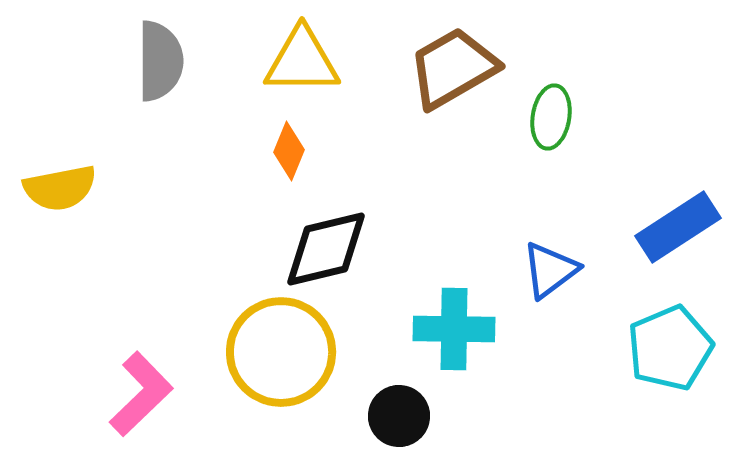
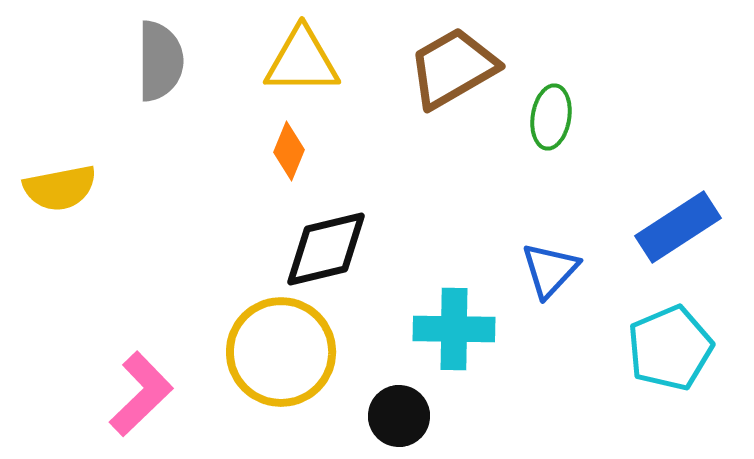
blue triangle: rotated 10 degrees counterclockwise
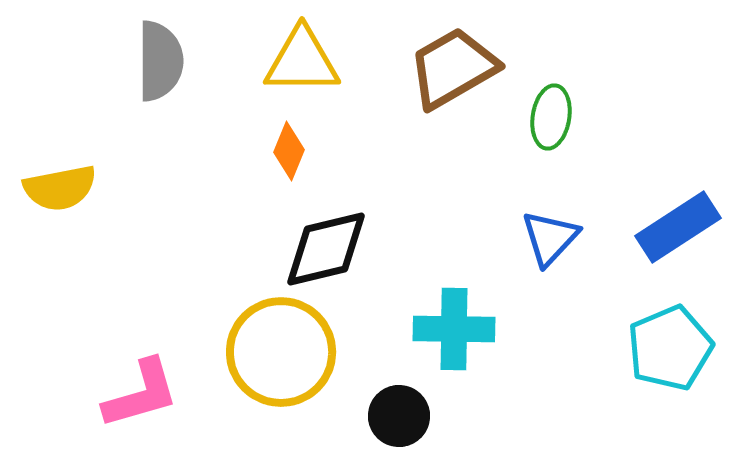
blue triangle: moved 32 px up
pink L-shape: rotated 28 degrees clockwise
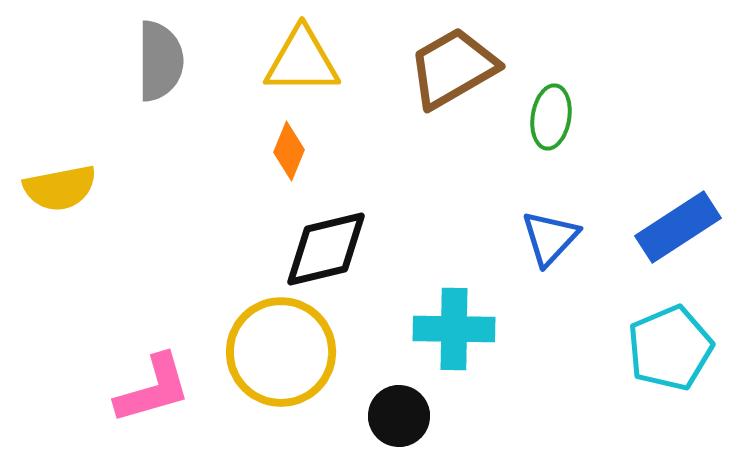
pink L-shape: moved 12 px right, 5 px up
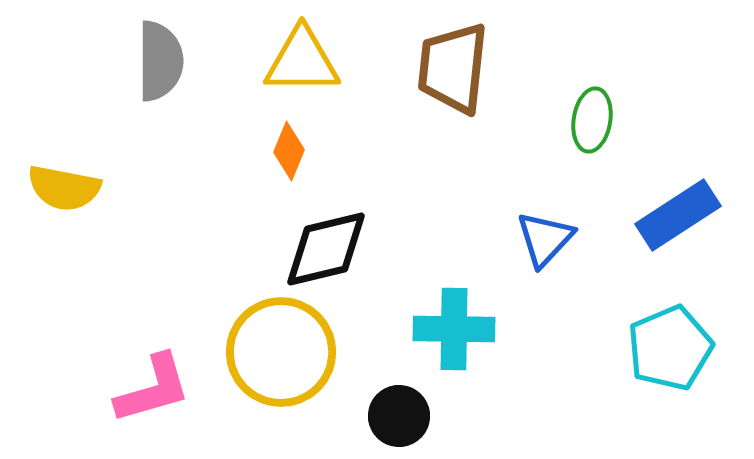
brown trapezoid: rotated 54 degrees counterclockwise
green ellipse: moved 41 px right, 3 px down
yellow semicircle: moved 4 px right; rotated 22 degrees clockwise
blue rectangle: moved 12 px up
blue triangle: moved 5 px left, 1 px down
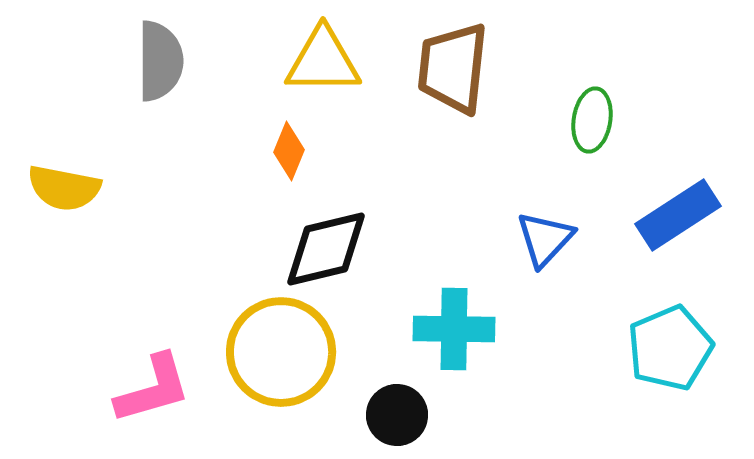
yellow triangle: moved 21 px right
black circle: moved 2 px left, 1 px up
